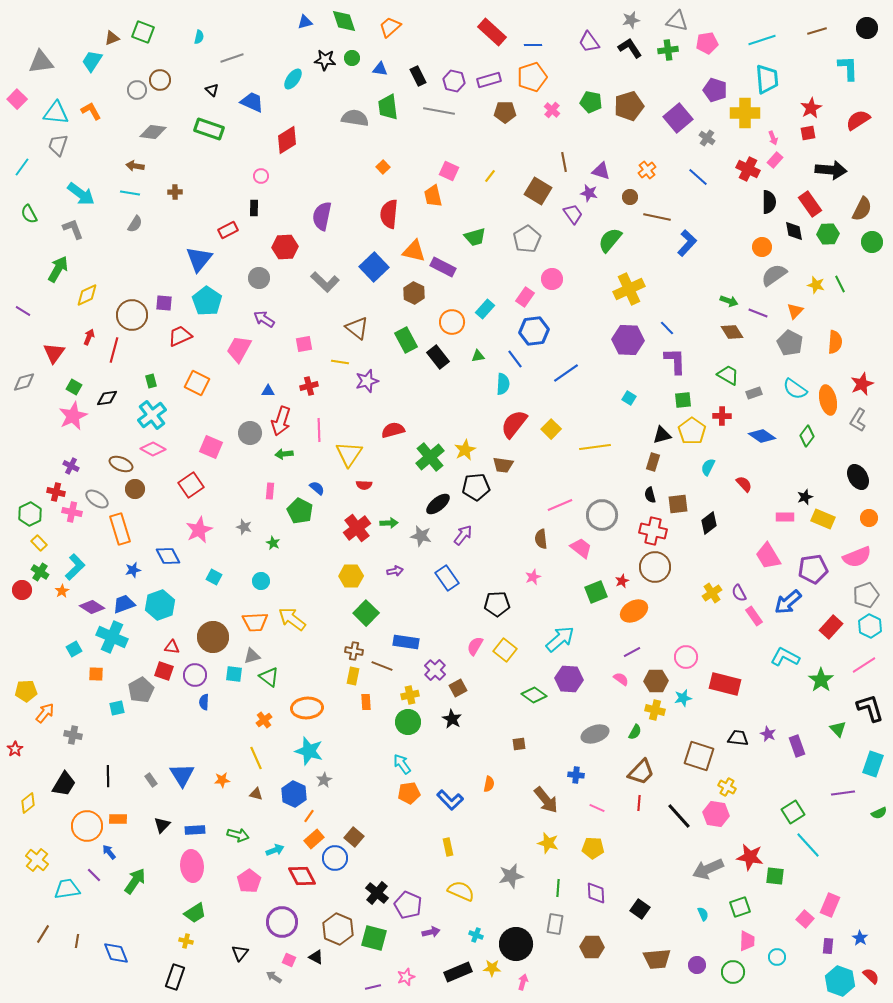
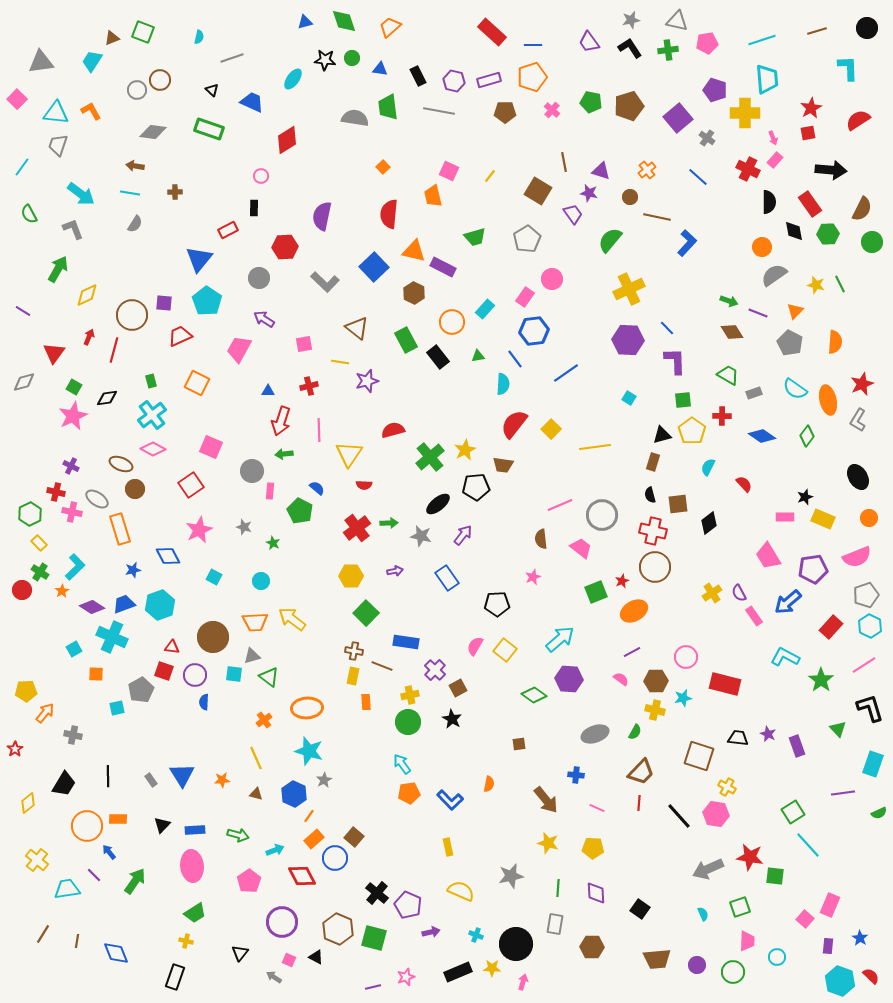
gray circle at (250, 433): moved 2 px right, 38 px down
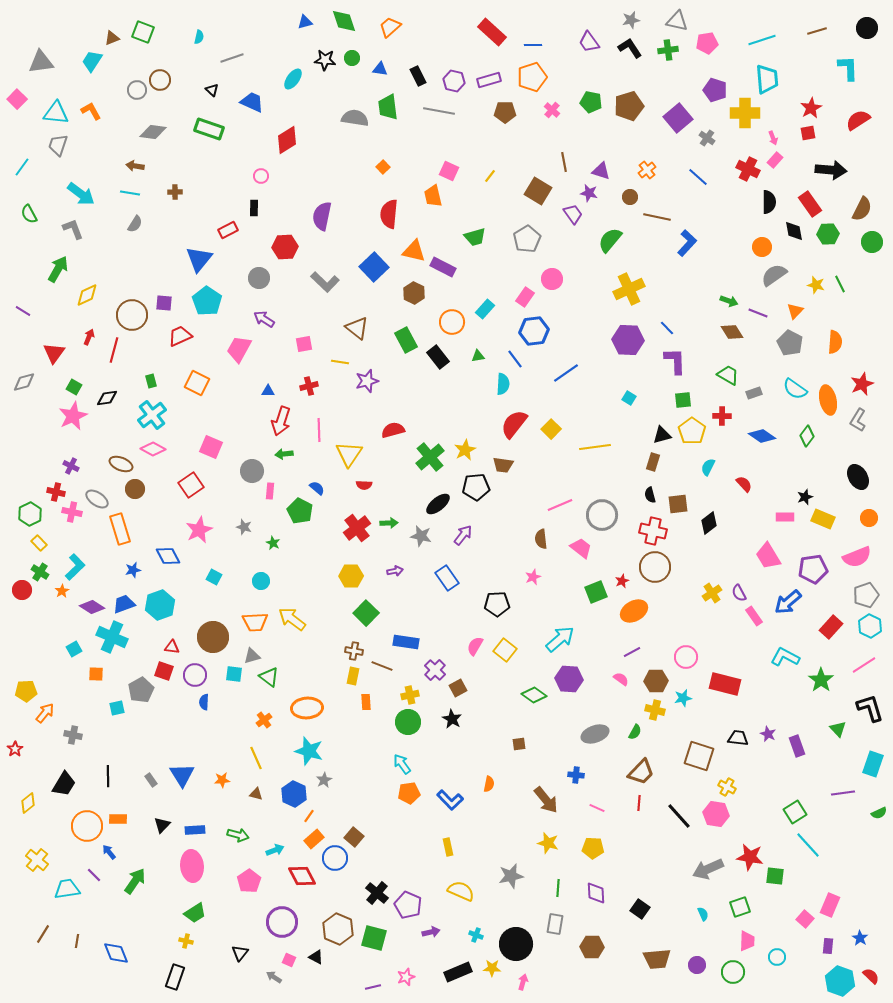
green square at (793, 812): moved 2 px right
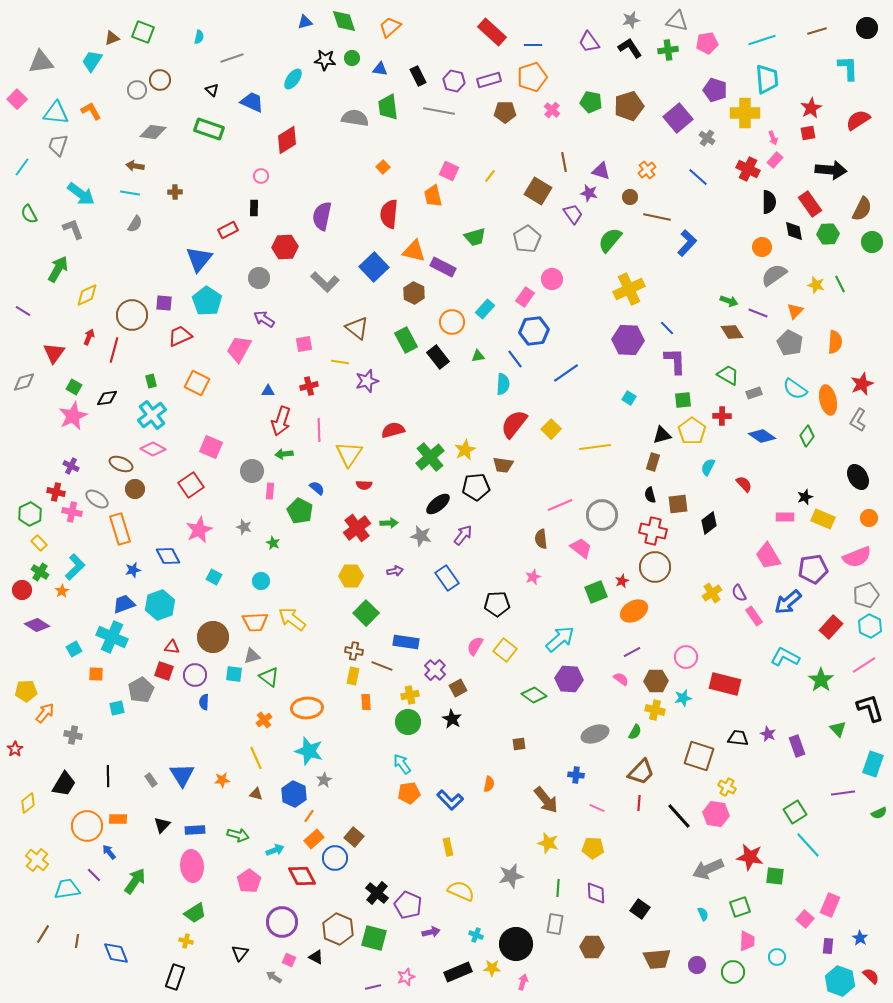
purple diamond at (92, 607): moved 55 px left, 18 px down
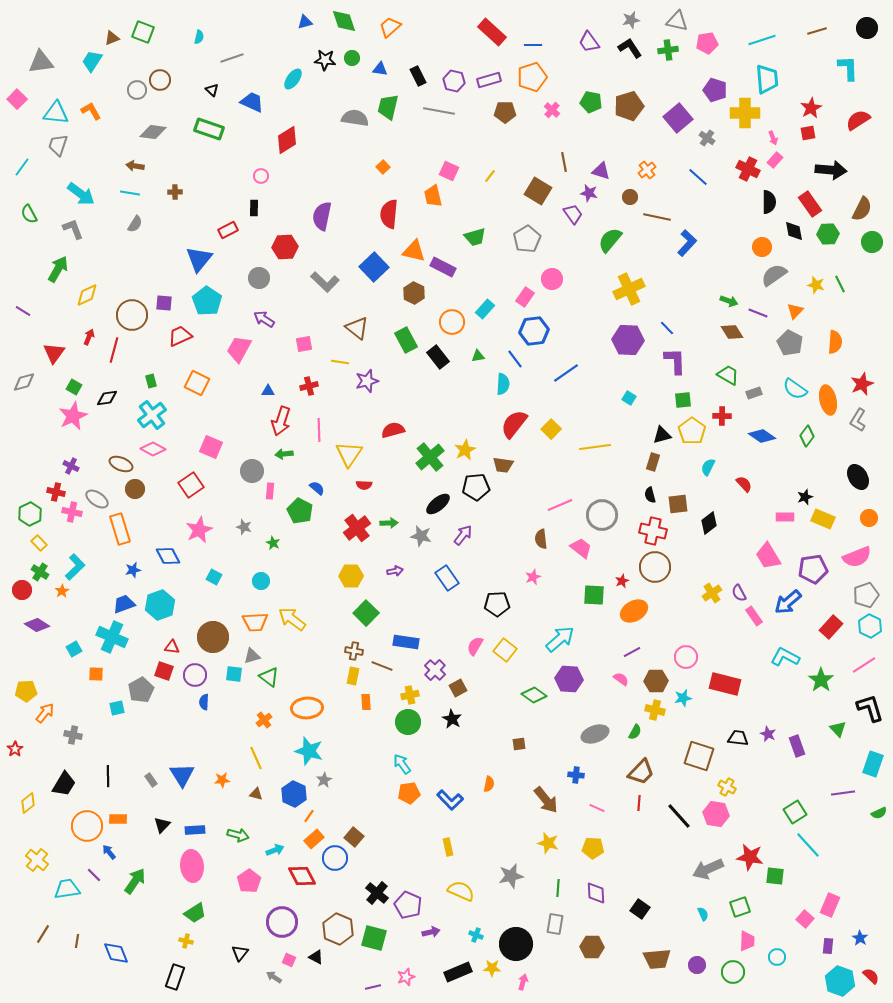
green trapezoid at (388, 107): rotated 20 degrees clockwise
green square at (596, 592): moved 2 px left, 3 px down; rotated 25 degrees clockwise
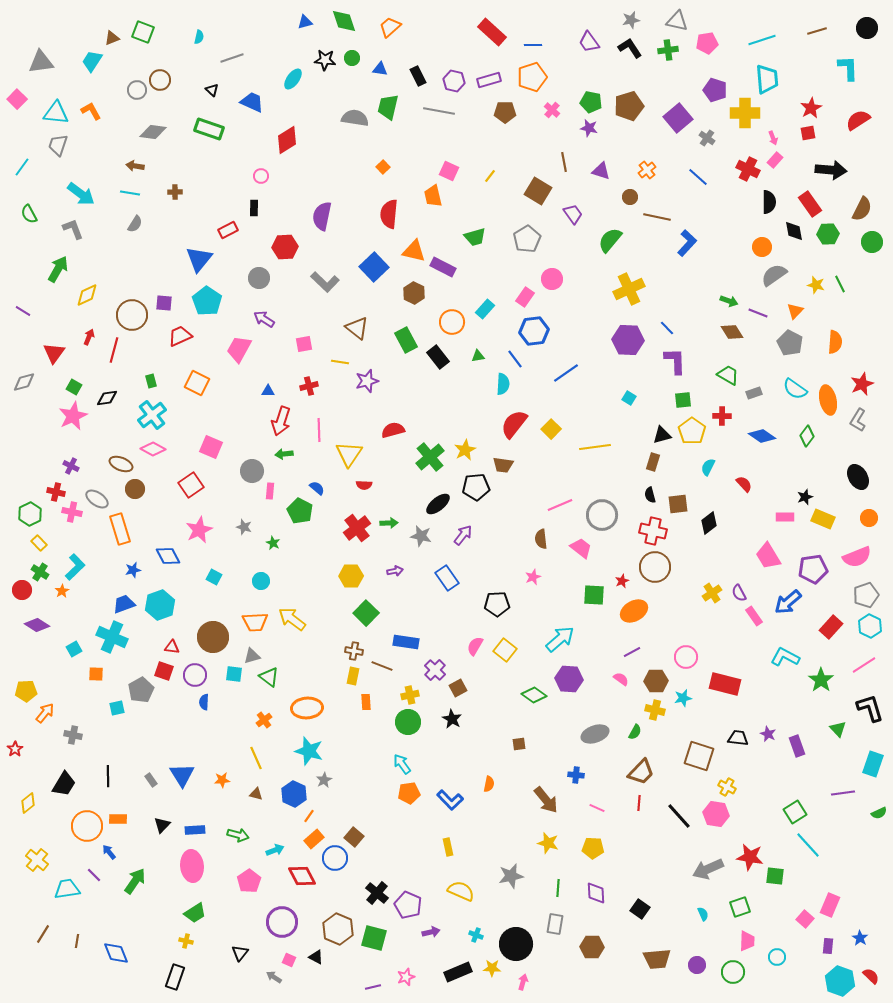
purple star at (589, 193): moved 65 px up
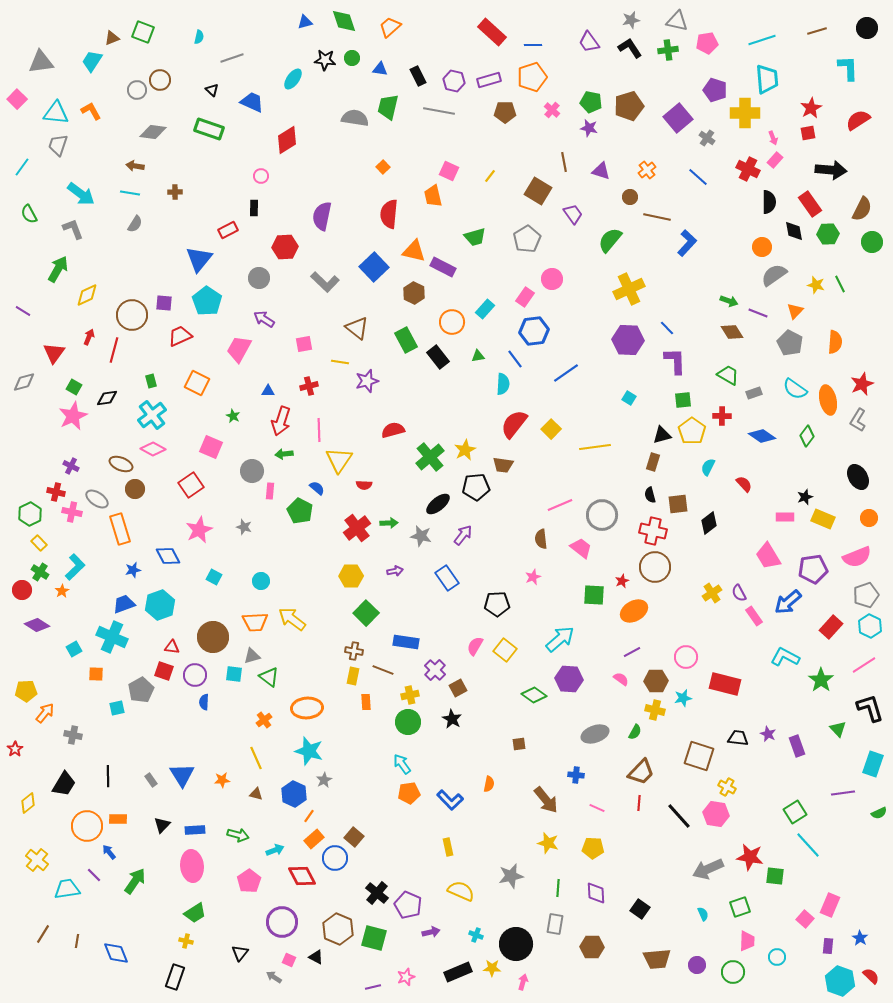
yellow triangle at (349, 454): moved 10 px left, 6 px down
green star at (273, 543): moved 40 px left, 127 px up
brown line at (382, 666): moved 1 px right, 4 px down
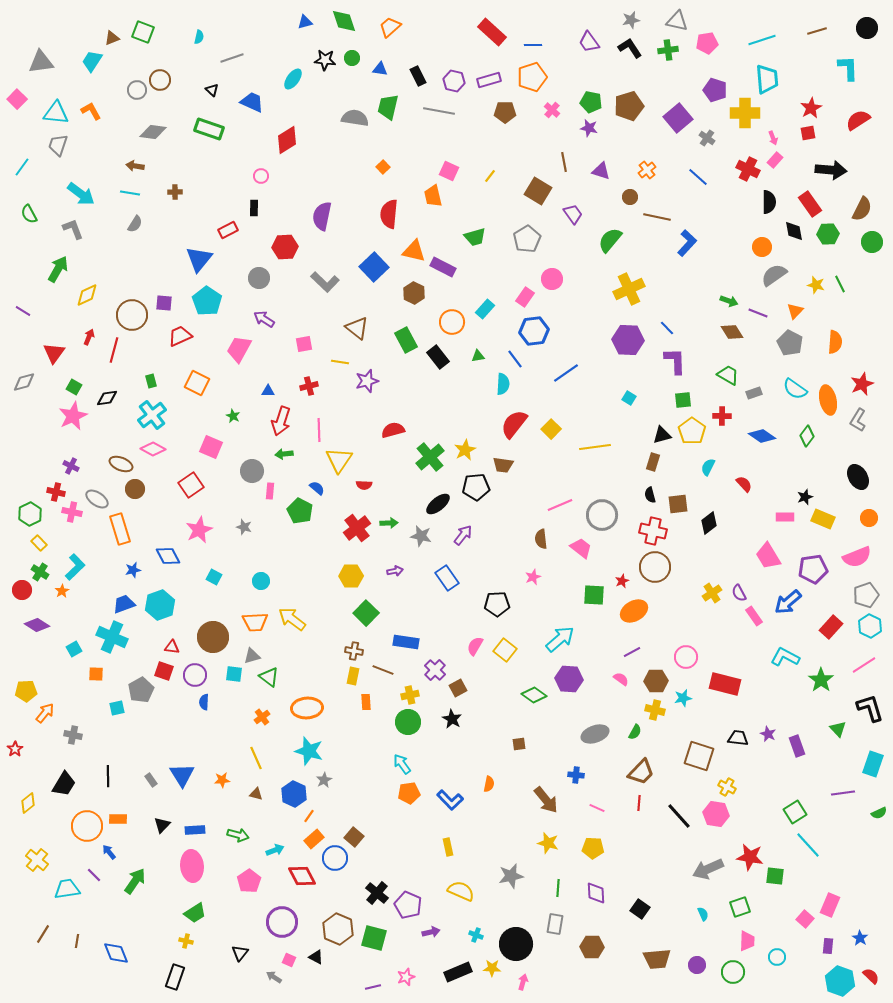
orange cross at (264, 720): moved 2 px left, 3 px up
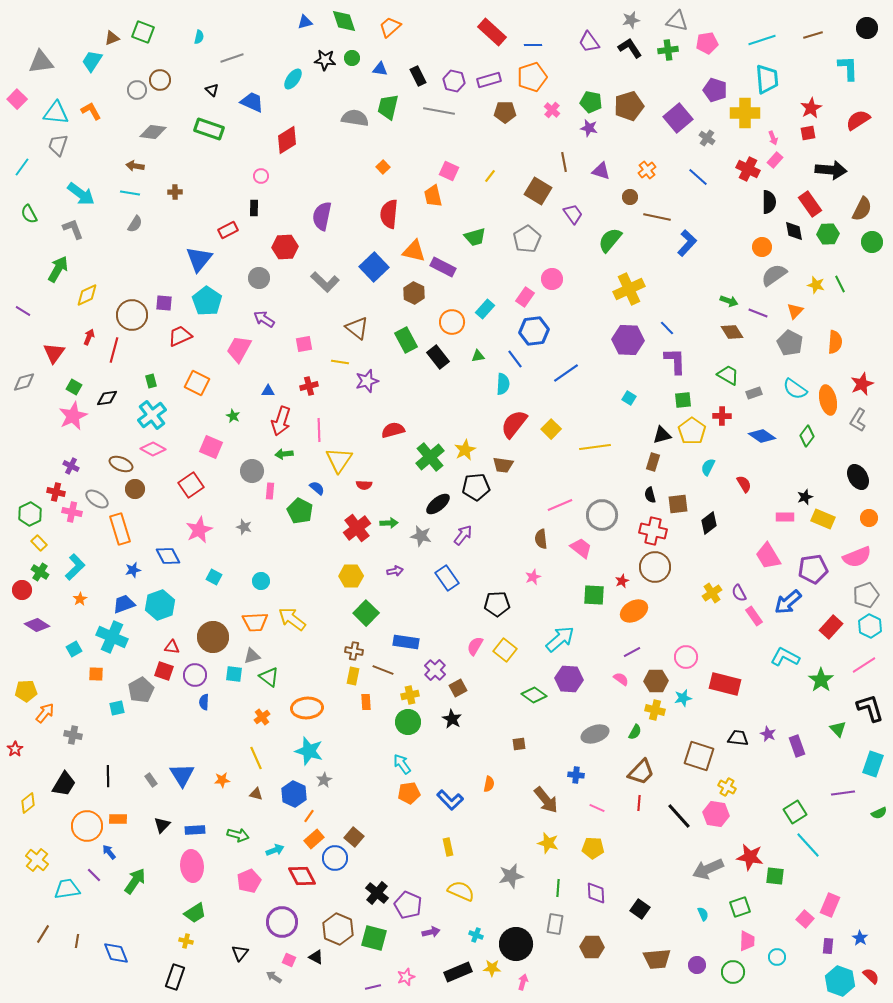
brown line at (817, 31): moved 4 px left, 4 px down
red semicircle at (744, 484): rotated 12 degrees clockwise
orange star at (62, 591): moved 18 px right, 8 px down
pink pentagon at (249, 881): rotated 10 degrees clockwise
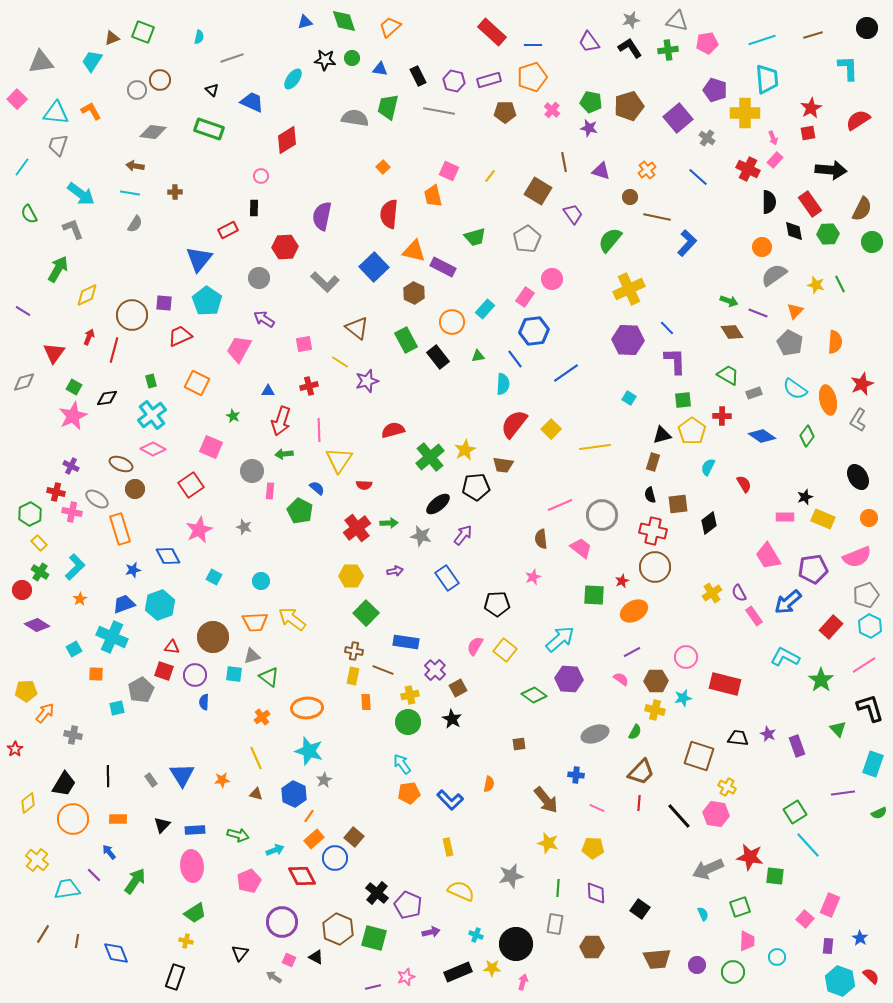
yellow line at (340, 362): rotated 24 degrees clockwise
orange circle at (87, 826): moved 14 px left, 7 px up
